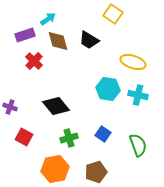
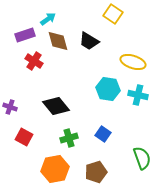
black trapezoid: moved 1 px down
red cross: rotated 12 degrees counterclockwise
green semicircle: moved 4 px right, 13 px down
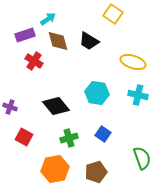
cyan hexagon: moved 11 px left, 4 px down
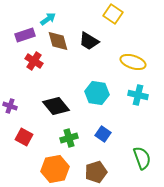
purple cross: moved 1 px up
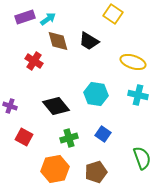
purple rectangle: moved 18 px up
cyan hexagon: moved 1 px left, 1 px down
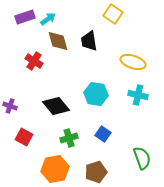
black trapezoid: rotated 50 degrees clockwise
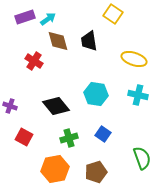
yellow ellipse: moved 1 px right, 3 px up
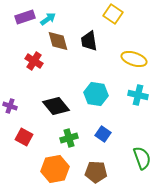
brown pentagon: rotated 20 degrees clockwise
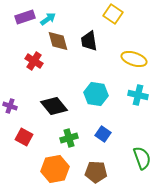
black diamond: moved 2 px left
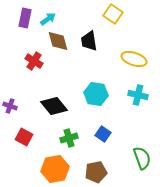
purple rectangle: moved 1 px down; rotated 60 degrees counterclockwise
brown pentagon: rotated 15 degrees counterclockwise
